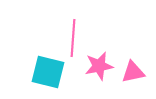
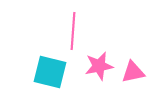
pink line: moved 7 px up
cyan square: moved 2 px right
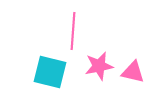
pink triangle: rotated 25 degrees clockwise
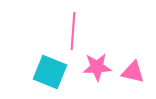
pink star: moved 2 px left, 1 px down; rotated 8 degrees clockwise
cyan square: rotated 8 degrees clockwise
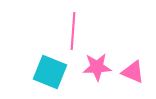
pink triangle: rotated 10 degrees clockwise
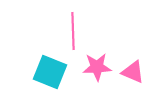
pink line: rotated 6 degrees counterclockwise
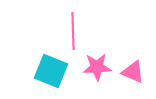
cyan square: moved 1 px right, 1 px up
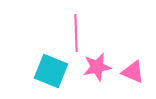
pink line: moved 3 px right, 2 px down
pink star: rotated 8 degrees counterclockwise
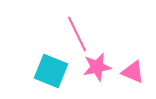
pink line: moved 1 px right, 1 px down; rotated 24 degrees counterclockwise
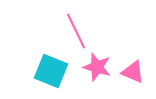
pink line: moved 1 px left, 3 px up
pink star: rotated 28 degrees clockwise
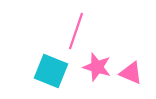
pink line: rotated 45 degrees clockwise
pink triangle: moved 2 px left, 1 px down
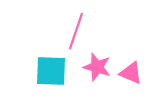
cyan square: rotated 20 degrees counterclockwise
